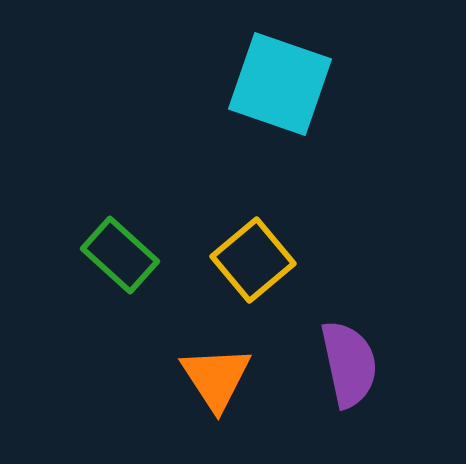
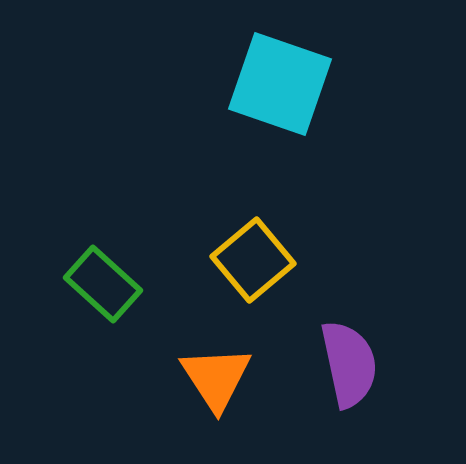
green rectangle: moved 17 px left, 29 px down
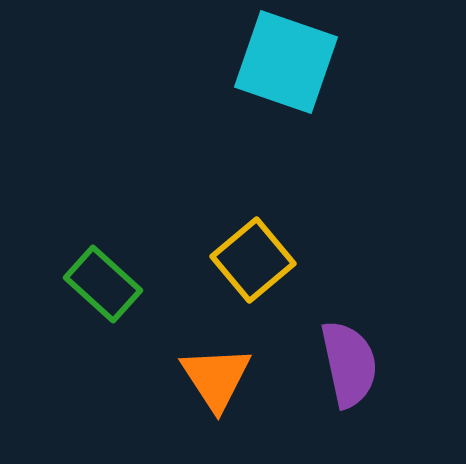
cyan square: moved 6 px right, 22 px up
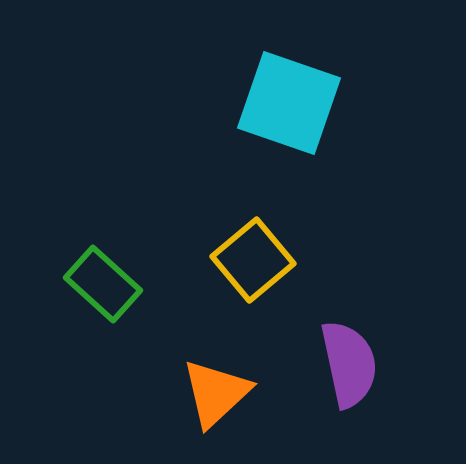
cyan square: moved 3 px right, 41 px down
orange triangle: moved 15 px down; rotated 20 degrees clockwise
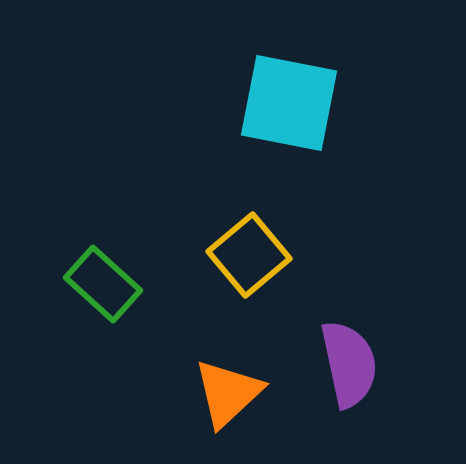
cyan square: rotated 8 degrees counterclockwise
yellow square: moved 4 px left, 5 px up
orange triangle: moved 12 px right
